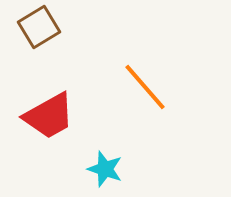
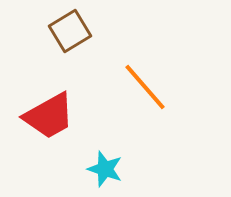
brown square: moved 31 px right, 4 px down
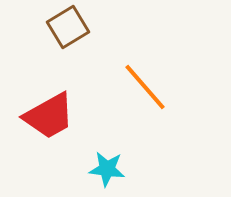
brown square: moved 2 px left, 4 px up
cyan star: moved 2 px right; rotated 12 degrees counterclockwise
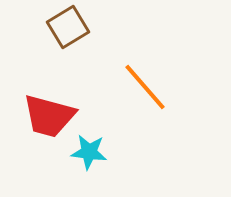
red trapezoid: rotated 44 degrees clockwise
cyan star: moved 18 px left, 17 px up
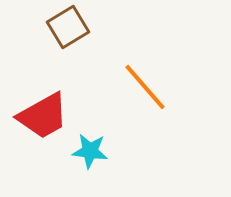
red trapezoid: moved 6 px left; rotated 44 degrees counterclockwise
cyan star: moved 1 px right, 1 px up
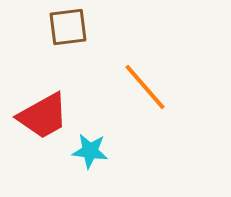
brown square: rotated 24 degrees clockwise
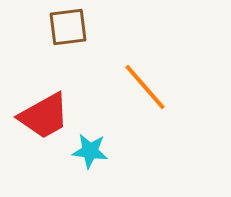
red trapezoid: moved 1 px right
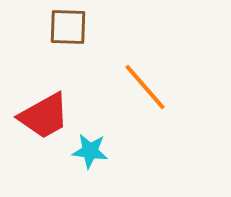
brown square: rotated 9 degrees clockwise
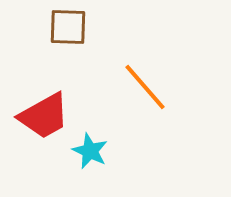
cyan star: rotated 18 degrees clockwise
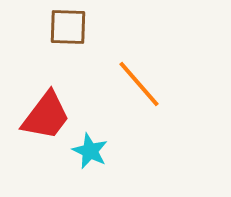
orange line: moved 6 px left, 3 px up
red trapezoid: moved 2 px right; rotated 24 degrees counterclockwise
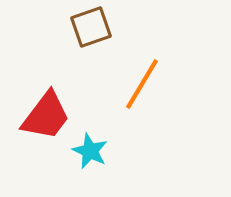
brown square: moved 23 px right; rotated 21 degrees counterclockwise
orange line: moved 3 px right; rotated 72 degrees clockwise
